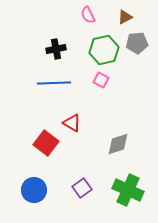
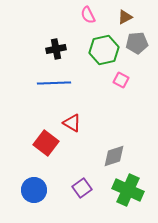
pink square: moved 20 px right
gray diamond: moved 4 px left, 12 px down
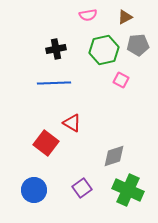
pink semicircle: rotated 72 degrees counterclockwise
gray pentagon: moved 1 px right, 2 px down
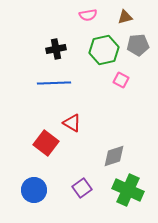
brown triangle: rotated 14 degrees clockwise
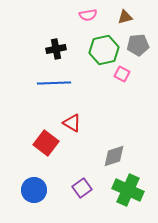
pink square: moved 1 px right, 6 px up
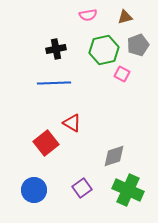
gray pentagon: rotated 15 degrees counterclockwise
red square: rotated 15 degrees clockwise
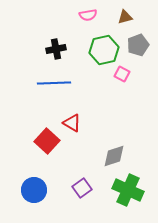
red square: moved 1 px right, 2 px up; rotated 10 degrees counterclockwise
